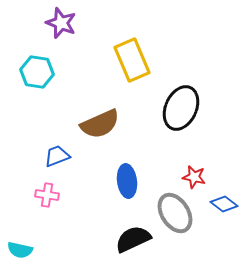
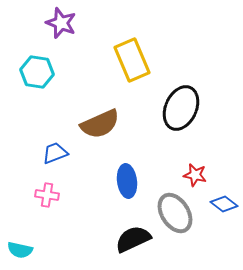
blue trapezoid: moved 2 px left, 3 px up
red star: moved 1 px right, 2 px up
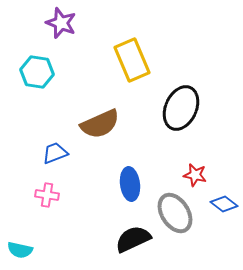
blue ellipse: moved 3 px right, 3 px down
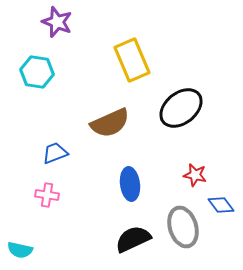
purple star: moved 4 px left, 1 px up
black ellipse: rotated 27 degrees clockwise
brown semicircle: moved 10 px right, 1 px up
blue diamond: moved 3 px left, 1 px down; rotated 16 degrees clockwise
gray ellipse: moved 8 px right, 14 px down; rotated 15 degrees clockwise
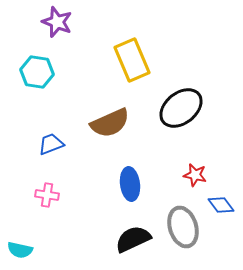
blue trapezoid: moved 4 px left, 9 px up
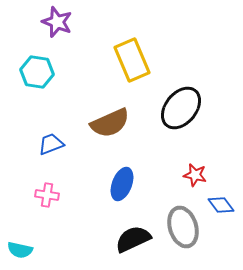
black ellipse: rotated 12 degrees counterclockwise
blue ellipse: moved 8 px left; rotated 28 degrees clockwise
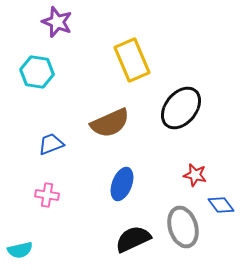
cyan semicircle: rotated 25 degrees counterclockwise
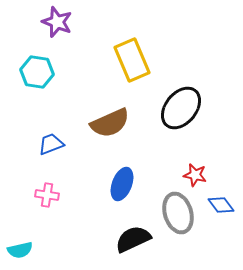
gray ellipse: moved 5 px left, 14 px up
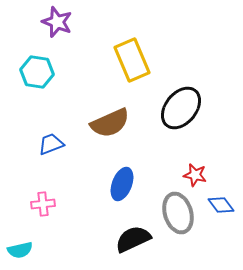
pink cross: moved 4 px left, 9 px down; rotated 15 degrees counterclockwise
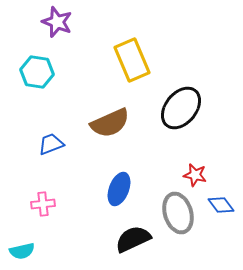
blue ellipse: moved 3 px left, 5 px down
cyan semicircle: moved 2 px right, 1 px down
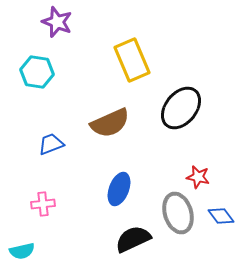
red star: moved 3 px right, 2 px down
blue diamond: moved 11 px down
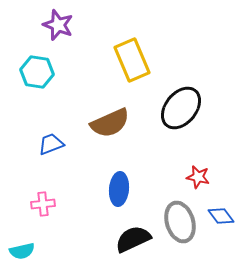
purple star: moved 1 px right, 3 px down
blue ellipse: rotated 16 degrees counterclockwise
gray ellipse: moved 2 px right, 9 px down
